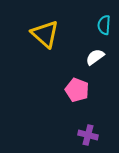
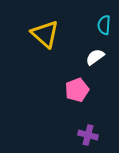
pink pentagon: rotated 30 degrees clockwise
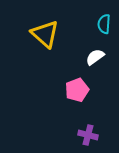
cyan semicircle: moved 1 px up
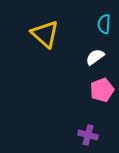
pink pentagon: moved 25 px right
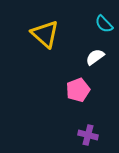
cyan semicircle: rotated 48 degrees counterclockwise
pink pentagon: moved 24 px left
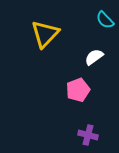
cyan semicircle: moved 1 px right, 4 px up
yellow triangle: rotated 32 degrees clockwise
white semicircle: moved 1 px left
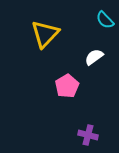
pink pentagon: moved 11 px left, 4 px up; rotated 10 degrees counterclockwise
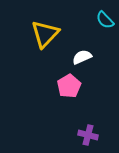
white semicircle: moved 12 px left; rotated 12 degrees clockwise
pink pentagon: moved 2 px right
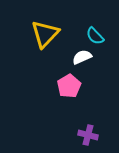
cyan semicircle: moved 10 px left, 16 px down
